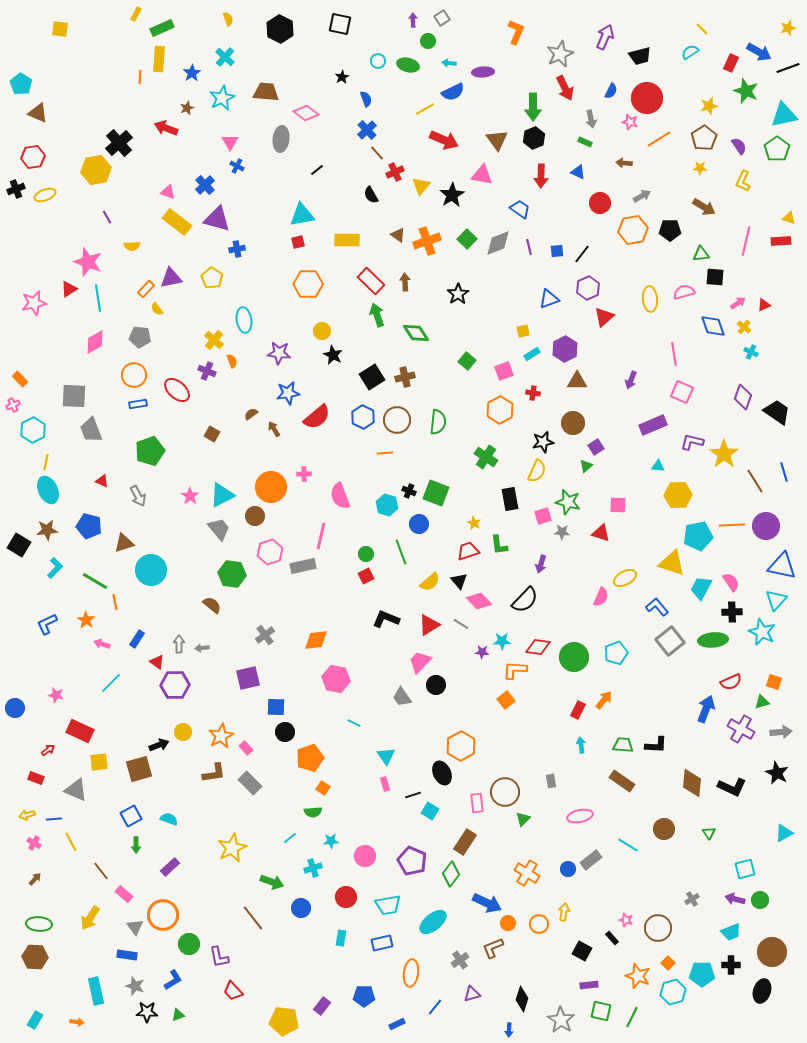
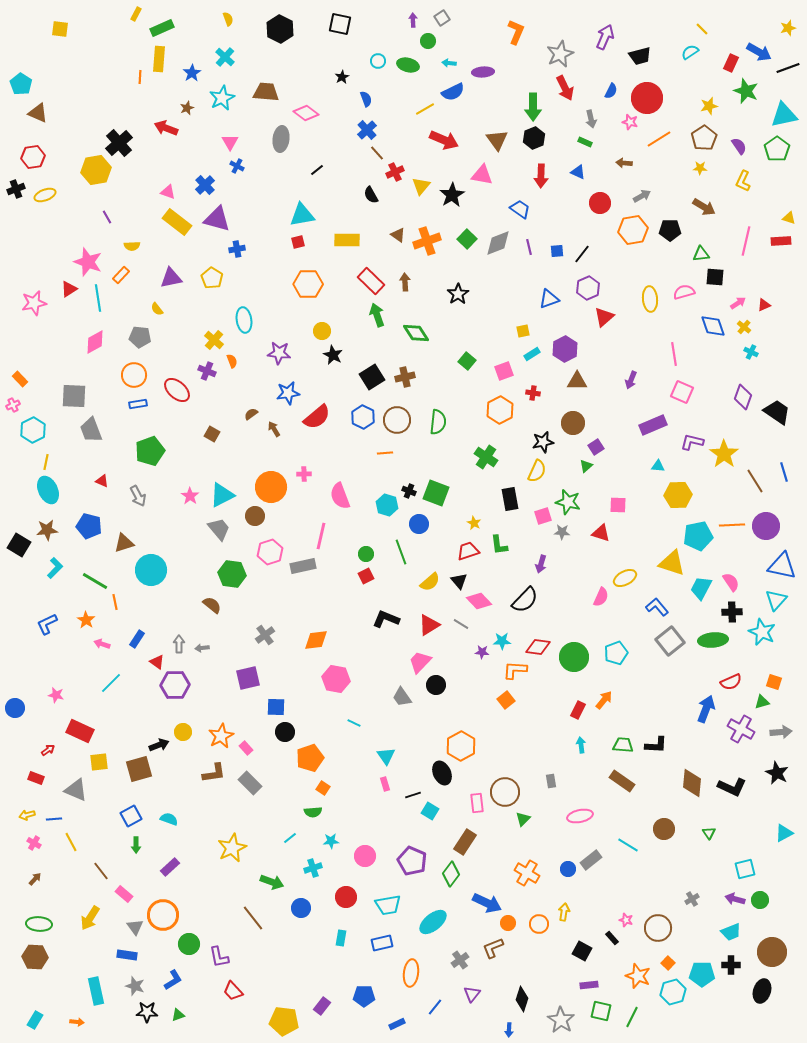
orange rectangle at (146, 289): moved 25 px left, 14 px up
purple triangle at (472, 994): rotated 36 degrees counterclockwise
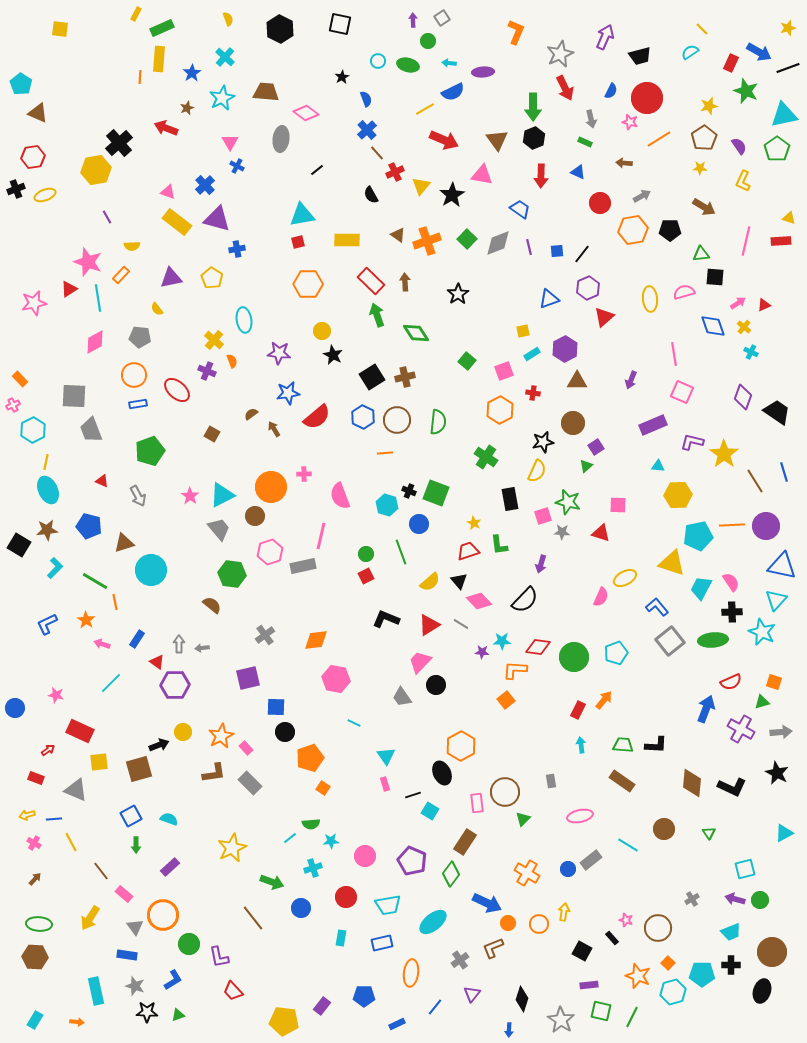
green semicircle at (313, 812): moved 2 px left, 12 px down
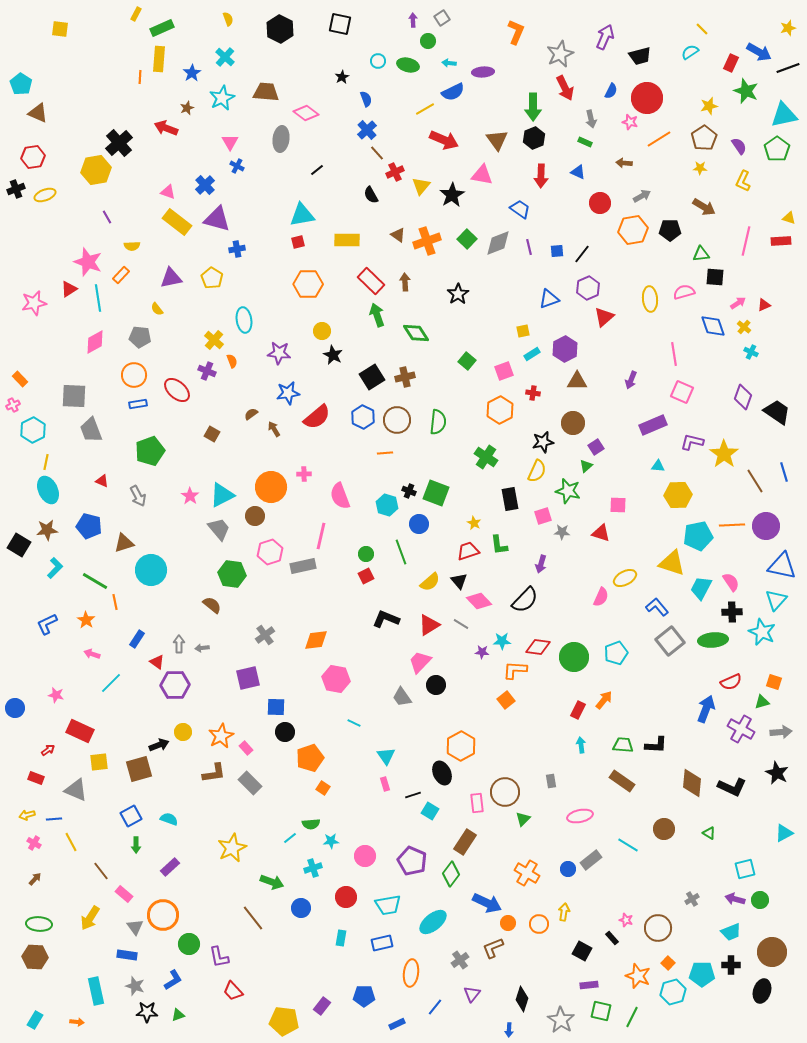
green star at (568, 502): moved 11 px up
pink arrow at (102, 644): moved 10 px left, 10 px down
green triangle at (709, 833): rotated 24 degrees counterclockwise
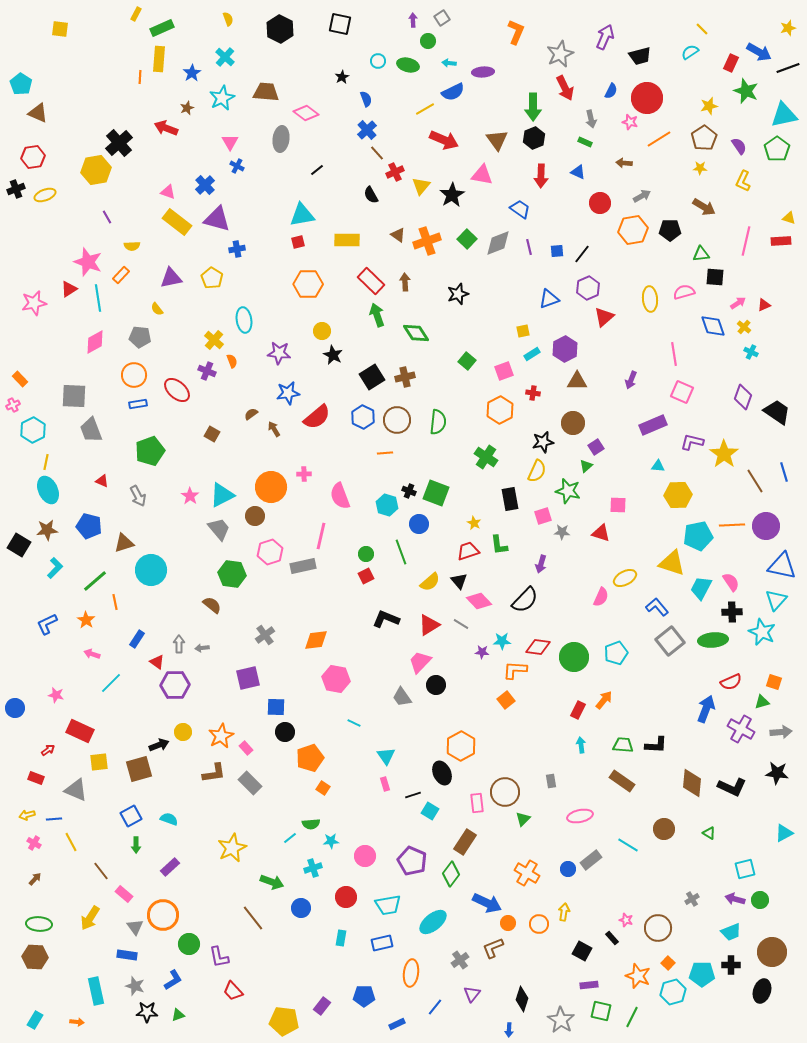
black star at (458, 294): rotated 15 degrees clockwise
green line at (95, 581): rotated 72 degrees counterclockwise
black star at (777, 773): rotated 20 degrees counterclockwise
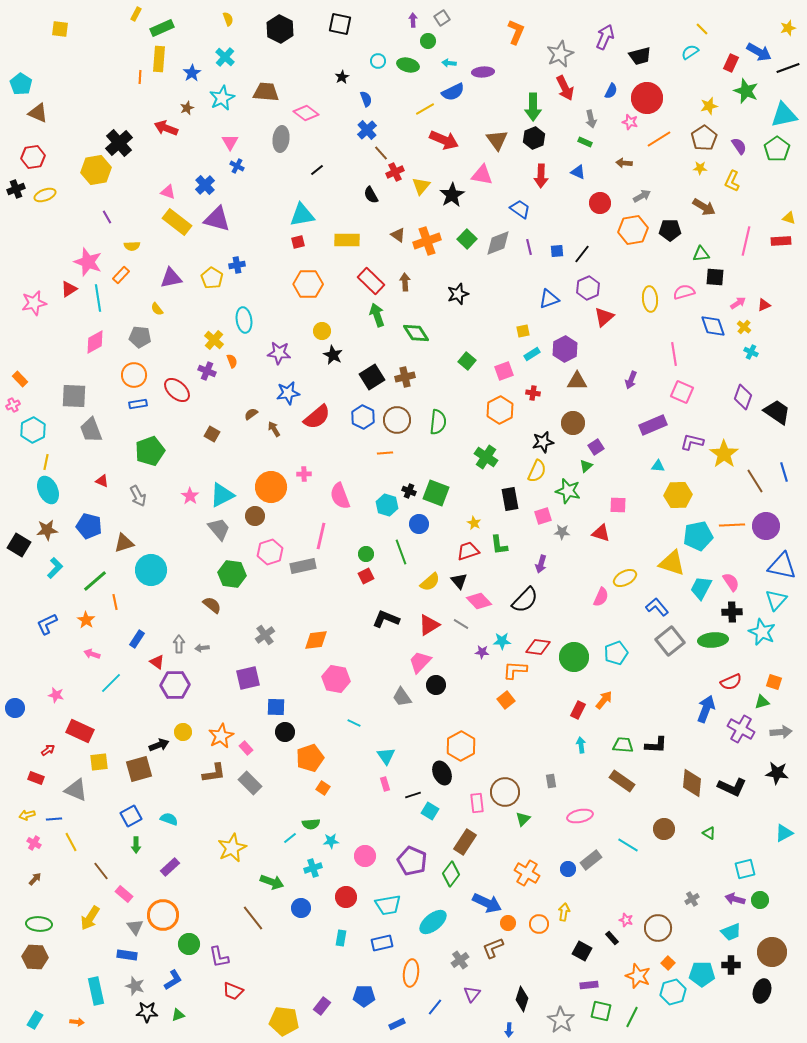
brown line at (377, 153): moved 4 px right
yellow L-shape at (743, 181): moved 11 px left
blue cross at (237, 249): moved 16 px down
red trapezoid at (233, 991): rotated 25 degrees counterclockwise
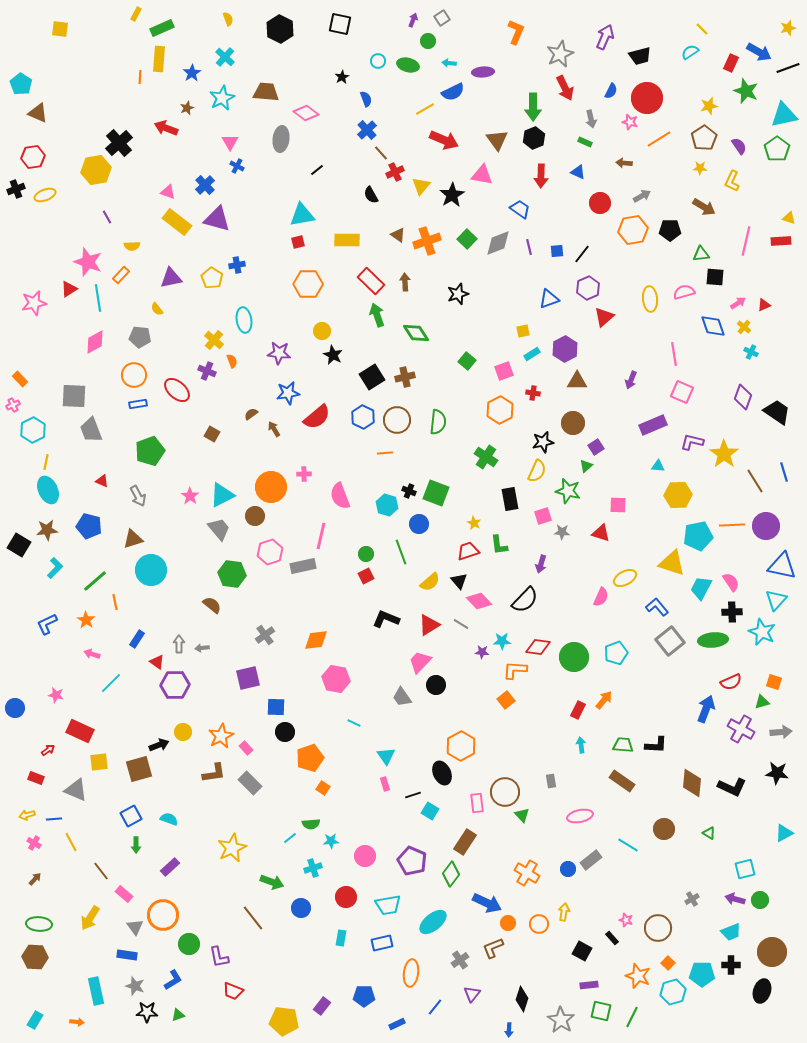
purple arrow at (413, 20): rotated 24 degrees clockwise
brown triangle at (124, 543): moved 9 px right, 4 px up
green triangle at (523, 819): moved 1 px left, 4 px up; rotated 28 degrees counterclockwise
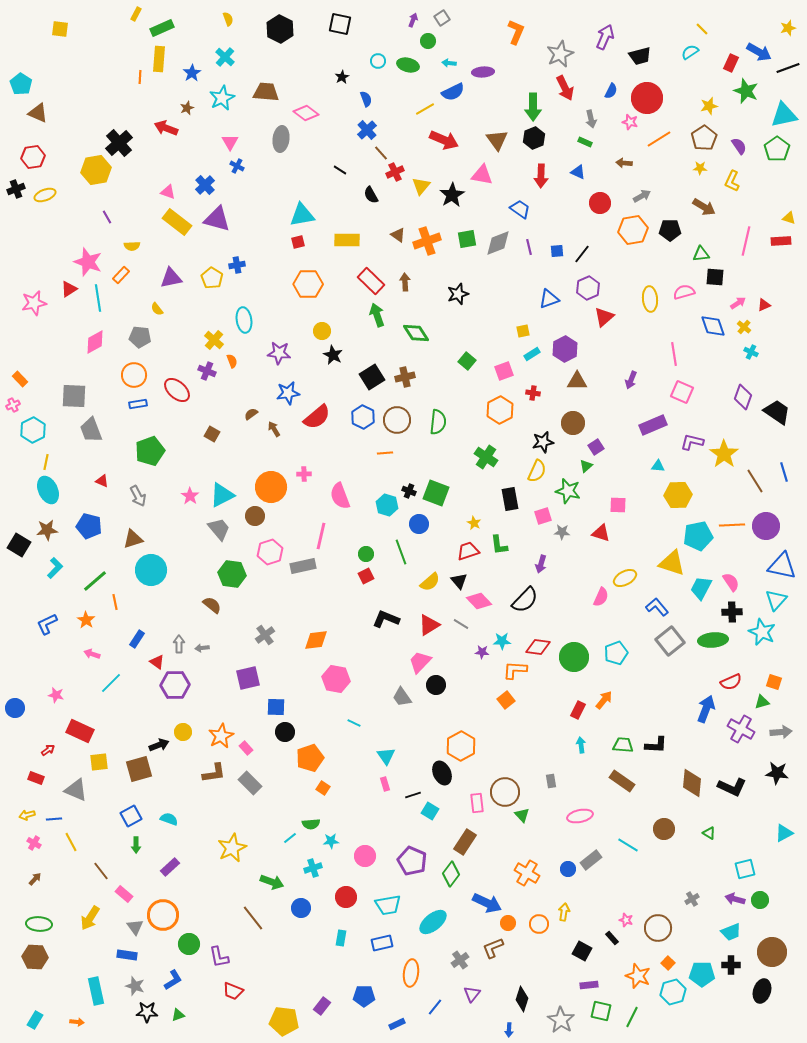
black line at (317, 170): moved 23 px right; rotated 72 degrees clockwise
green square at (467, 239): rotated 36 degrees clockwise
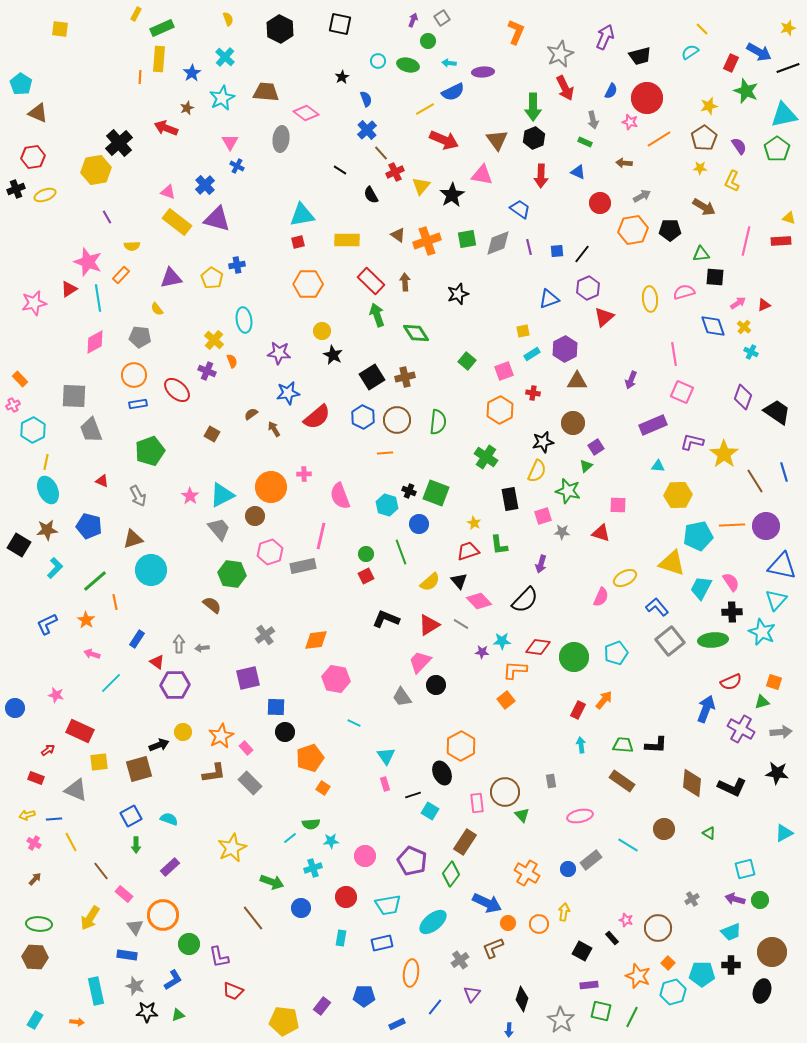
gray arrow at (591, 119): moved 2 px right, 1 px down
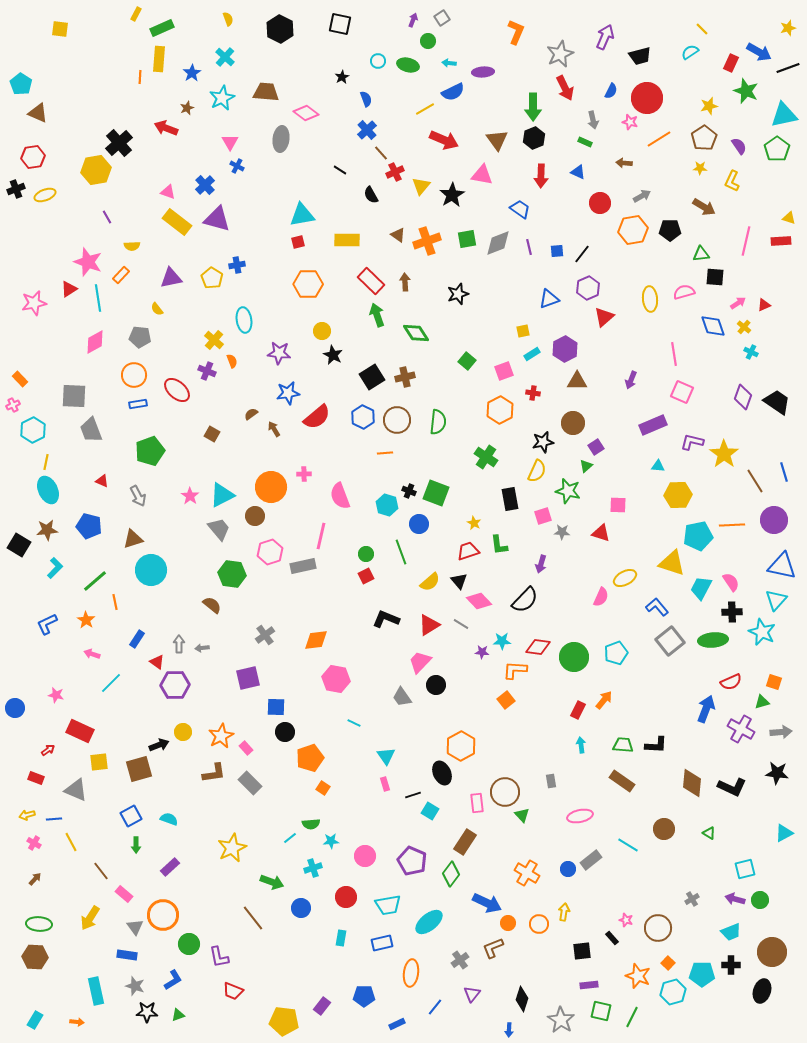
black trapezoid at (777, 412): moved 10 px up
purple circle at (766, 526): moved 8 px right, 6 px up
cyan ellipse at (433, 922): moved 4 px left
black square at (582, 951): rotated 36 degrees counterclockwise
